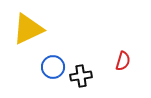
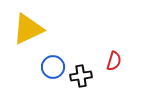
red semicircle: moved 9 px left
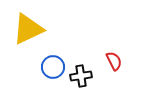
red semicircle: rotated 42 degrees counterclockwise
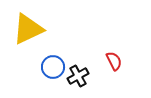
black cross: moved 3 px left; rotated 20 degrees counterclockwise
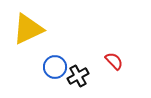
red semicircle: rotated 18 degrees counterclockwise
blue circle: moved 2 px right
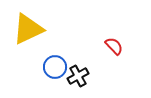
red semicircle: moved 15 px up
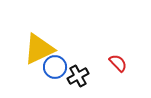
yellow triangle: moved 11 px right, 20 px down
red semicircle: moved 4 px right, 17 px down
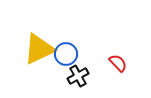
blue circle: moved 11 px right, 13 px up
